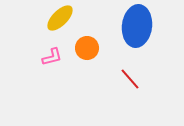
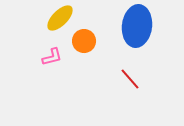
orange circle: moved 3 px left, 7 px up
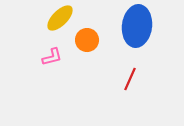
orange circle: moved 3 px right, 1 px up
red line: rotated 65 degrees clockwise
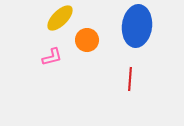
red line: rotated 20 degrees counterclockwise
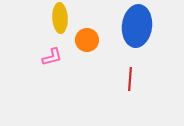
yellow ellipse: rotated 48 degrees counterclockwise
